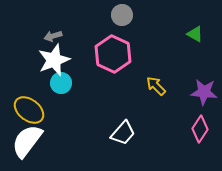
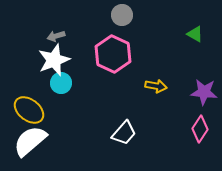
gray arrow: moved 3 px right
yellow arrow: rotated 145 degrees clockwise
white trapezoid: moved 1 px right
white semicircle: moved 3 px right; rotated 12 degrees clockwise
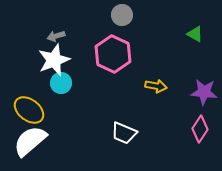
white trapezoid: rotated 72 degrees clockwise
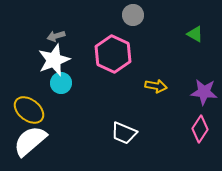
gray circle: moved 11 px right
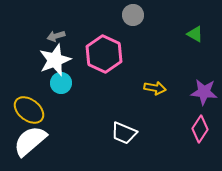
pink hexagon: moved 9 px left
white star: moved 1 px right
yellow arrow: moved 1 px left, 2 px down
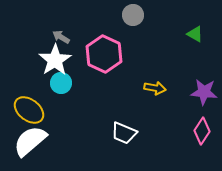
gray arrow: moved 5 px right, 1 px down; rotated 48 degrees clockwise
white star: rotated 12 degrees counterclockwise
pink diamond: moved 2 px right, 2 px down
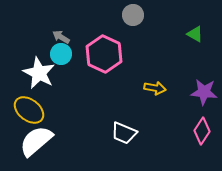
white star: moved 16 px left, 13 px down; rotated 12 degrees counterclockwise
cyan circle: moved 29 px up
white semicircle: moved 6 px right
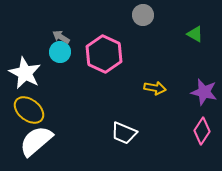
gray circle: moved 10 px right
cyan circle: moved 1 px left, 2 px up
white star: moved 14 px left
purple star: rotated 8 degrees clockwise
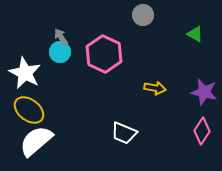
gray arrow: rotated 24 degrees clockwise
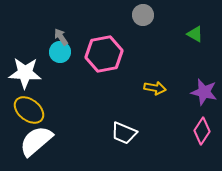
pink hexagon: rotated 24 degrees clockwise
white star: rotated 24 degrees counterclockwise
